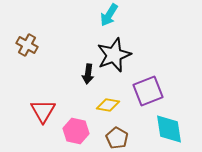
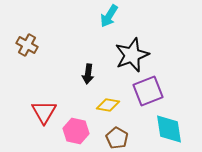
cyan arrow: moved 1 px down
black star: moved 18 px right
red triangle: moved 1 px right, 1 px down
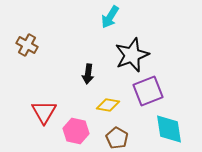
cyan arrow: moved 1 px right, 1 px down
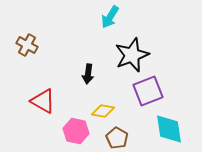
yellow diamond: moved 5 px left, 6 px down
red triangle: moved 1 px left, 11 px up; rotated 32 degrees counterclockwise
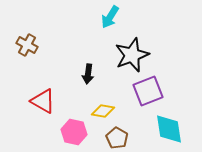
pink hexagon: moved 2 px left, 1 px down
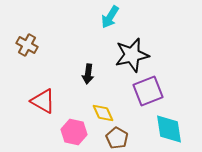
black star: rotated 8 degrees clockwise
yellow diamond: moved 2 px down; rotated 55 degrees clockwise
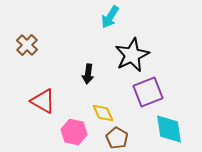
brown cross: rotated 15 degrees clockwise
black star: rotated 12 degrees counterclockwise
purple square: moved 1 px down
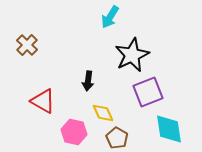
black arrow: moved 7 px down
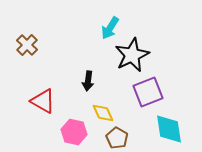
cyan arrow: moved 11 px down
